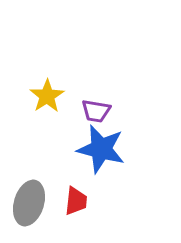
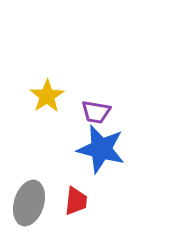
purple trapezoid: moved 1 px down
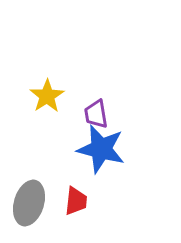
purple trapezoid: moved 2 px down; rotated 72 degrees clockwise
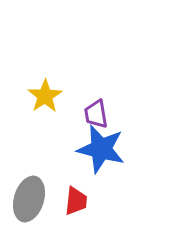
yellow star: moved 2 px left
gray ellipse: moved 4 px up
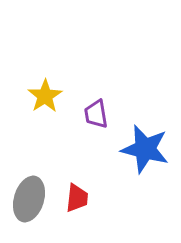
blue star: moved 44 px right
red trapezoid: moved 1 px right, 3 px up
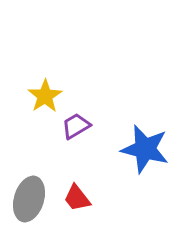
purple trapezoid: moved 20 px left, 12 px down; rotated 68 degrees clockwise
red trapezoid: rotated 136 degrees clockwise
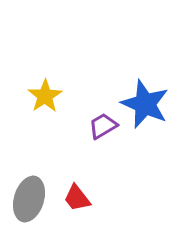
purple trapezoid: moved 27 px right
blue star: moved 45 px up; rotated 9 degrees clockwise
